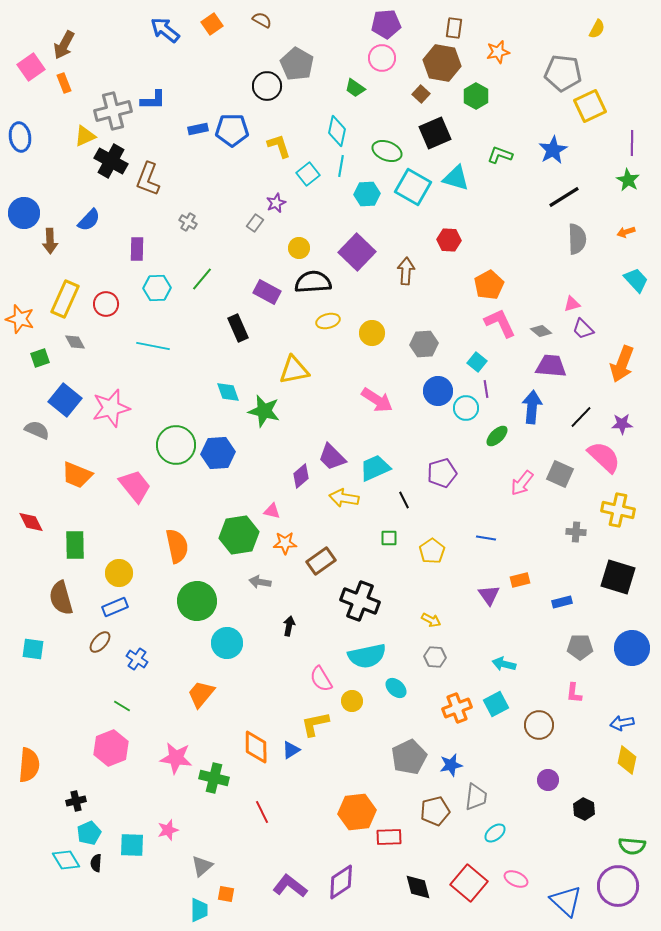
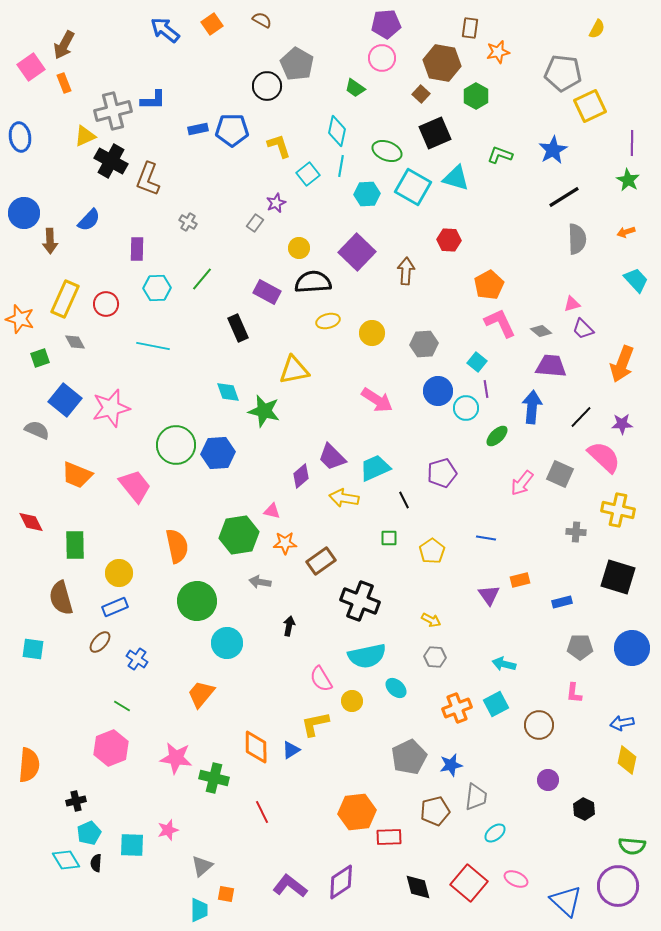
brown rectangle at (454, 28): moved 16 px right
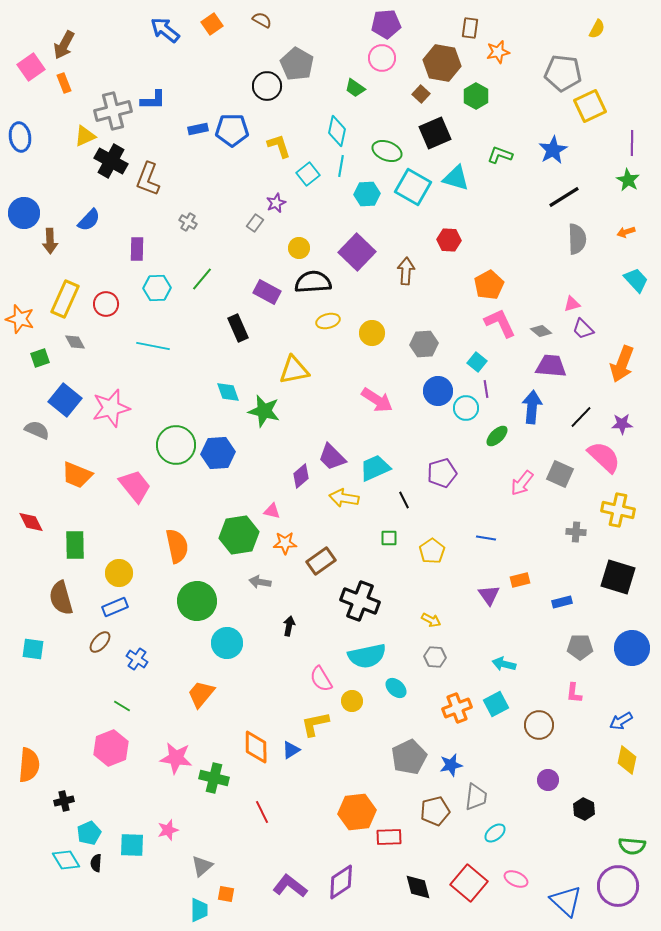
blue arrow at (622, 723): moved 1 px left, 2 px up; rotated 20 degrees counterclockwise
black cross at (76, 801): moved 12 px left
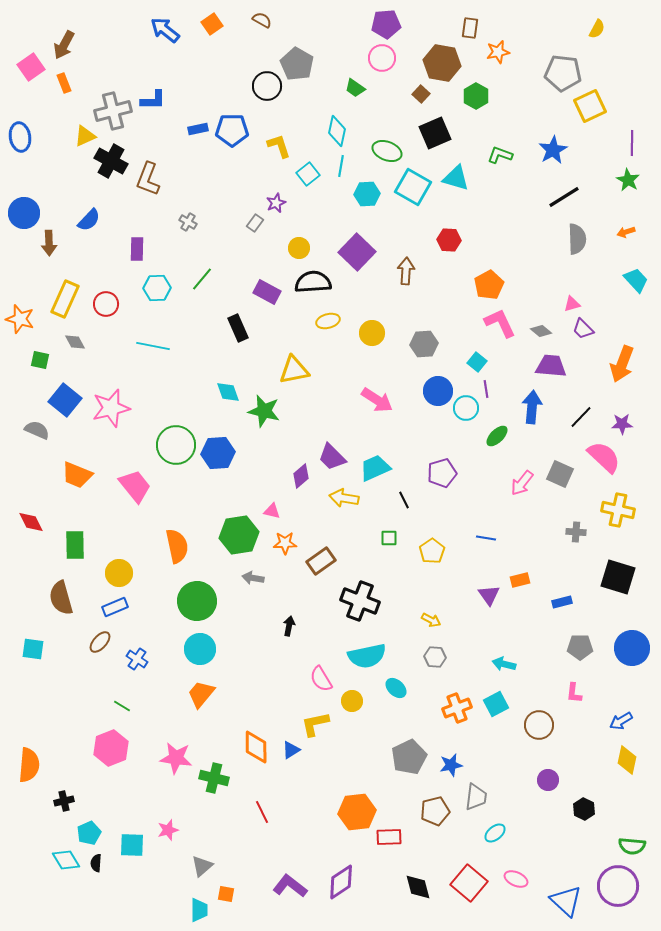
brown arrow at (50, 241): moved 1 px left, 2 px down
green square at (40, 358): moved 2 px down; rotated 30 degrees clockwise
gray arrow at (260, 582): moved 7 px left, 4 px up
cyan circle at (227, 643): moved 27 px left, 6 px down
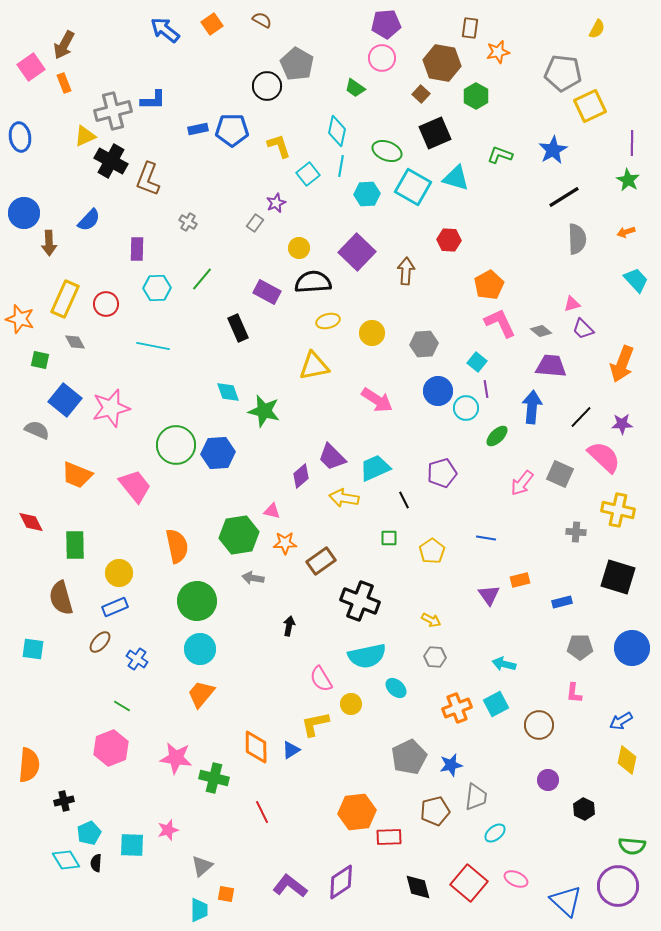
yellow triangle at (294, 370): moved 20 px right, 4 px up
yellow circle at (352, 701): moved 1 px left, 3 px down
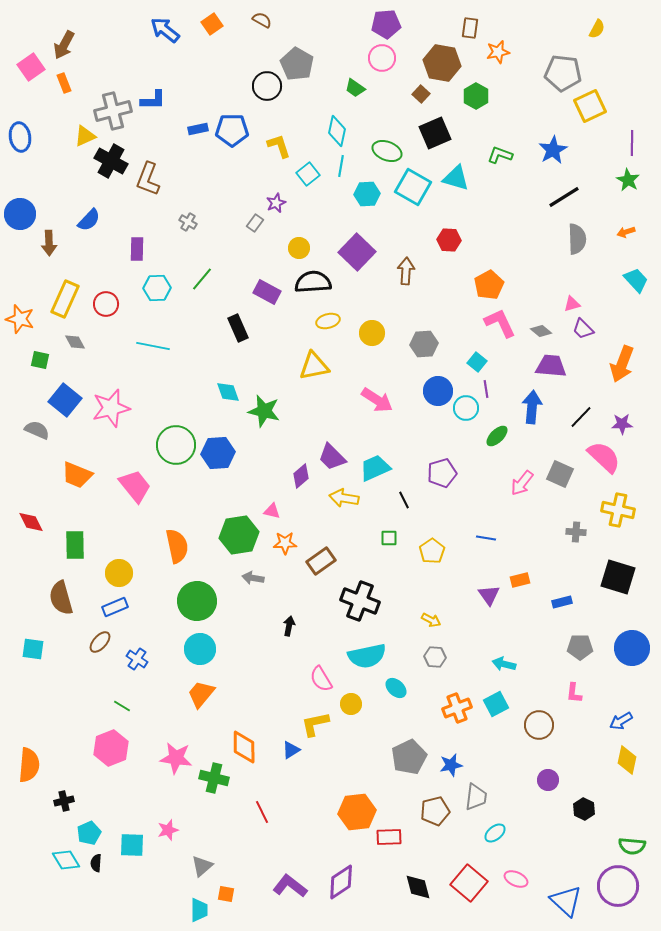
blue circle at (24, 213): moved 4 px left, 1 px down
orange diamond at (256, 747): moved 12 px left
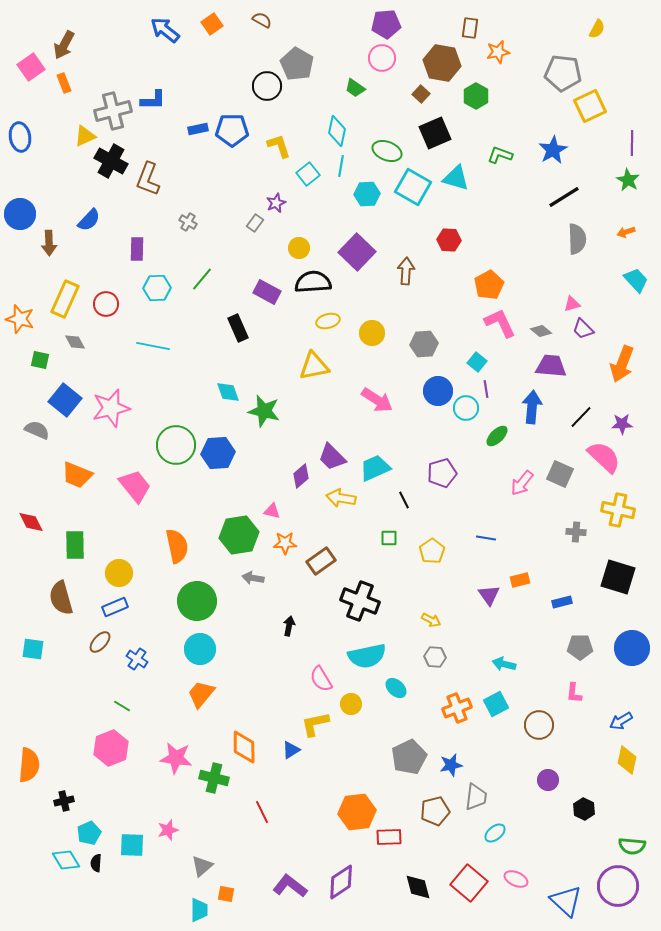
yellow arrow at (344, 498): moved 3 px left
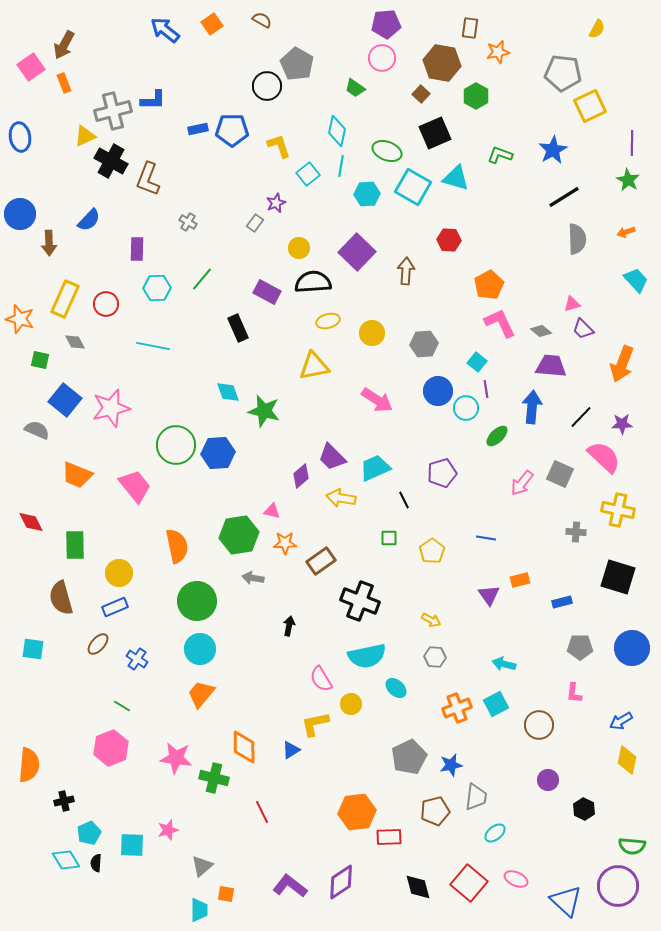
brown ellipse at (100, 642): moved 2 px left, 2 px down
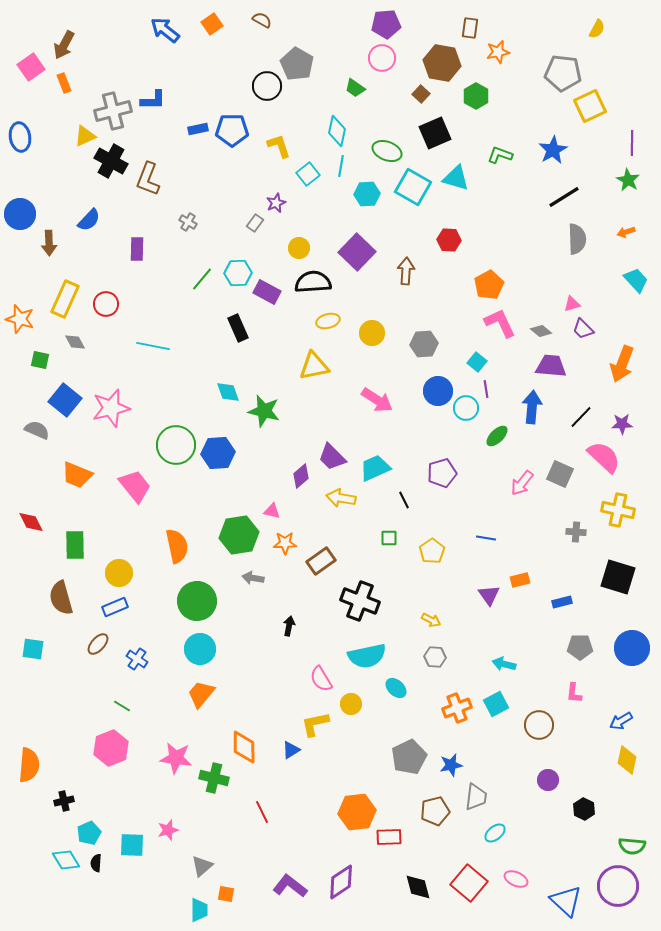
cyan hexagon at (157, 288): moved 81 px right, 15 px up
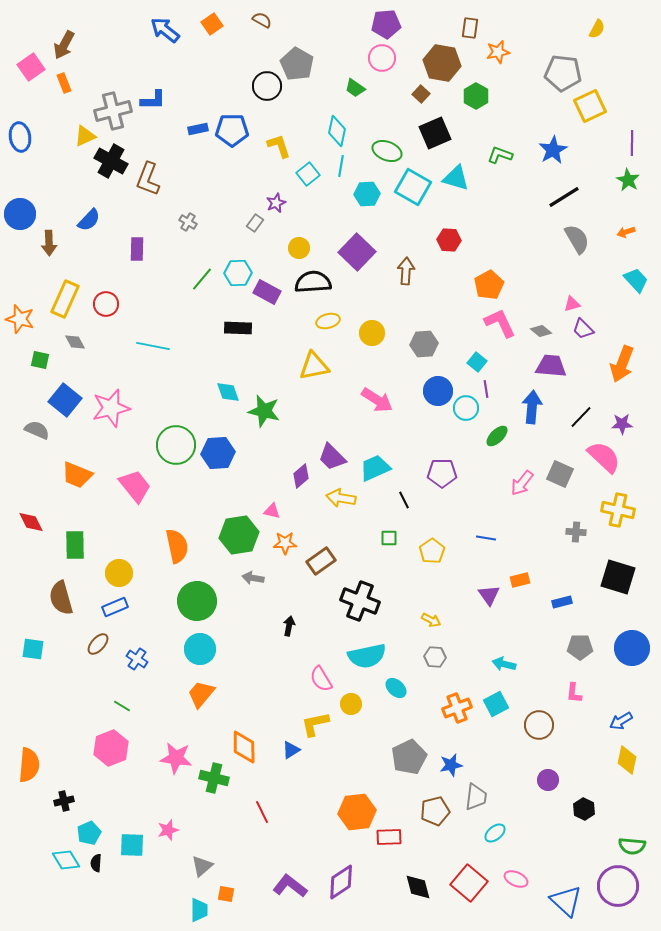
gray semicircle at (577, 239): rotated 28 degrees counterclockwise
black rectangle at (238, 328): rotated 64 degrees counterclockwise
purple pentagon at (442, 473): rotated 16 degrees clockwise
